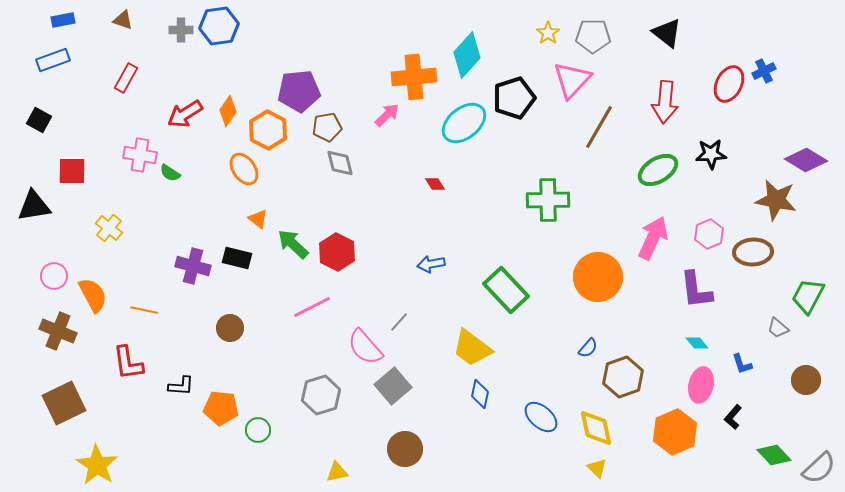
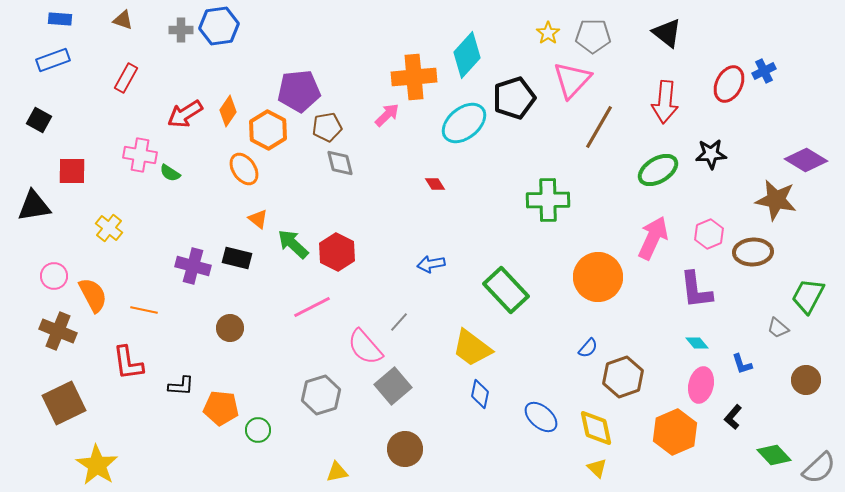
blue rectangle at (63, 20): moved 3 px left, 1 px up; rotated 15 degrees clockwise
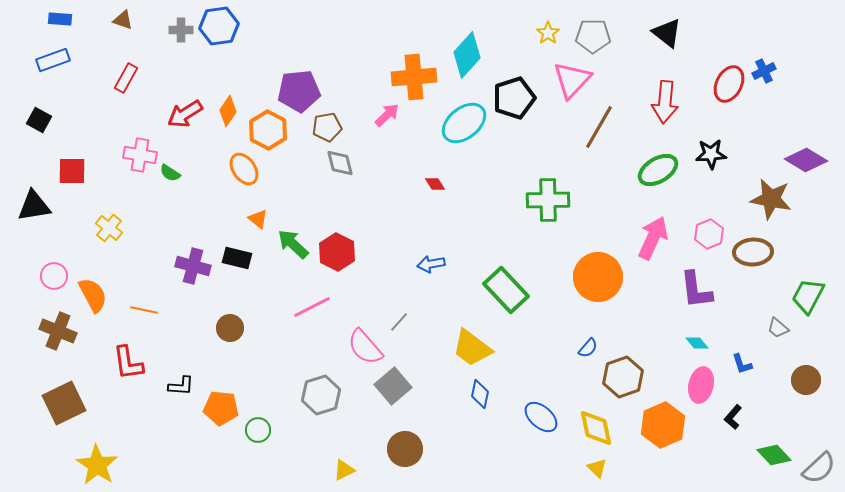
brown star at (776, 200): moved 5 px left, 1 px up
orange hexagon at (675, 432): moved 12 px left, 7 px up
yellow triangle at (337, 472): moved 7 px right, 2 px up; rotated 15 degrees counterclockwise
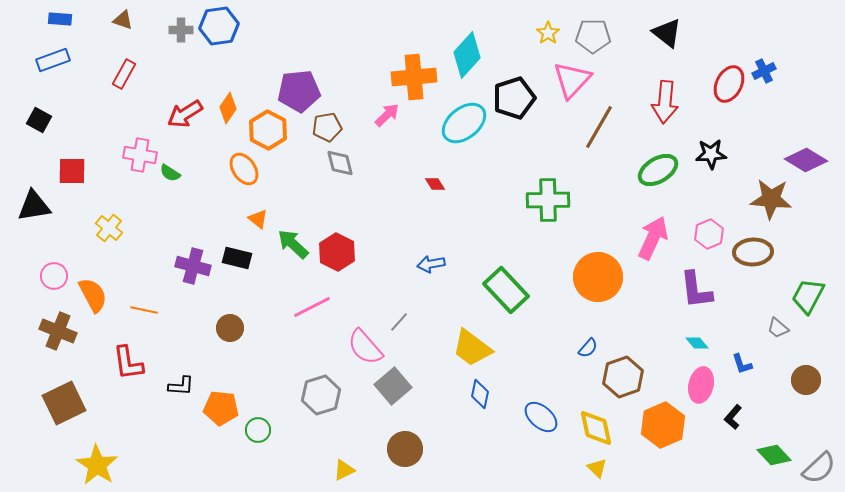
red rectangle at (126, 78): moved 2 px left, 4 px up
orange diamond at (228, 111): moved 3 px up
brown star at (771, 199): rotated 6 degrees counterclockwise
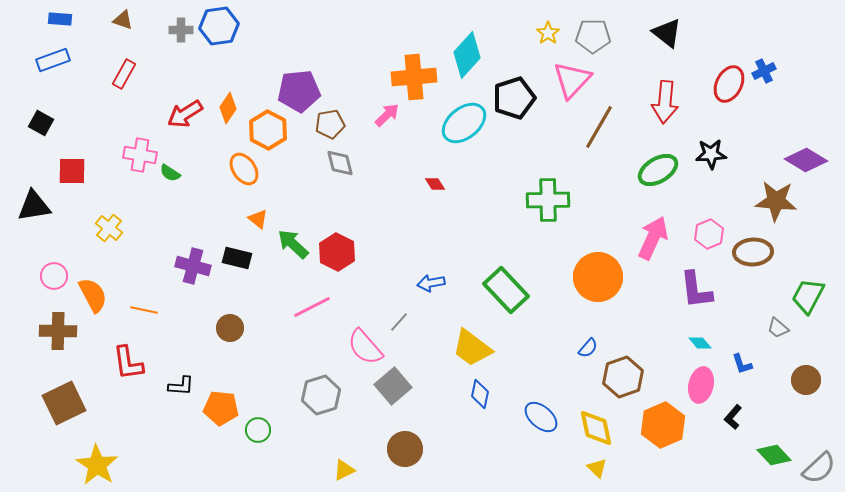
black square at (39, 120): moved 2 px right, 3 px down
brown pentagon at (327, 127): moved 3 px right, 3 px up
brown star at (771, 199): moved 5 px right, 2 px down
blue arrow at (431, 264): moved 19 px down
brown cross at (58, 331): rotated 21 degrees counterclockwise
cyan diamond at (697, 343): moved 3 px right
